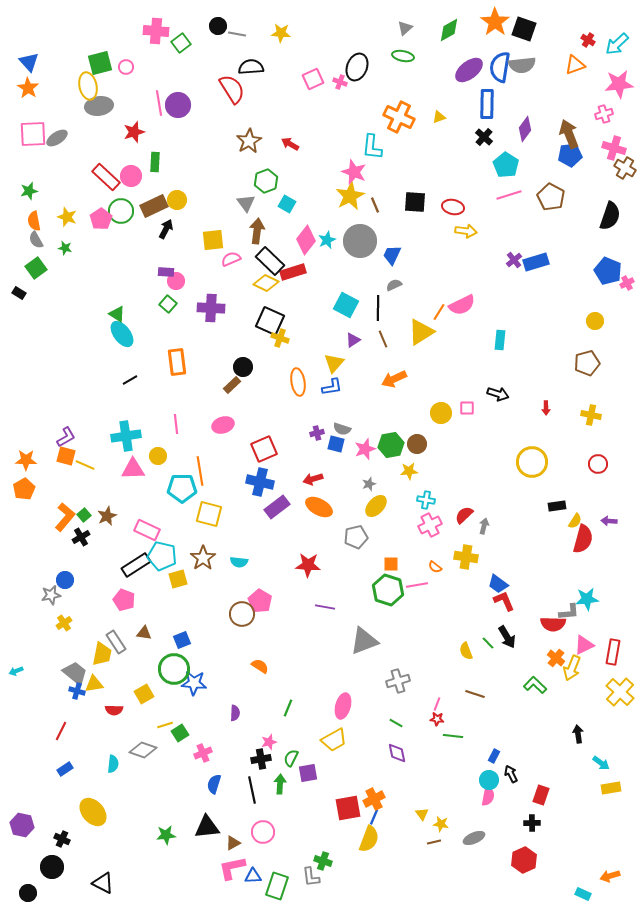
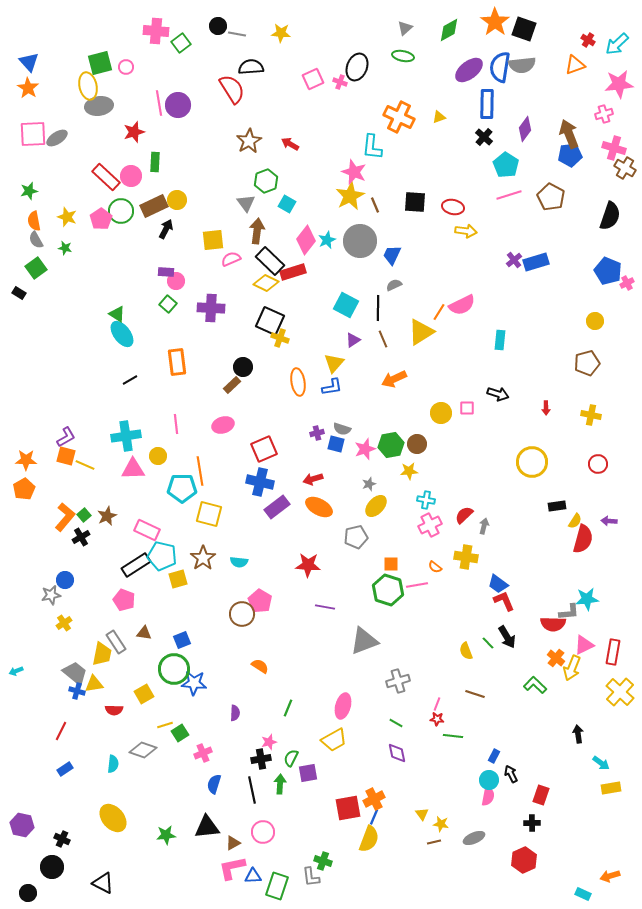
yellow ellipse at (93, 812): moved 20 px right, 6 px down
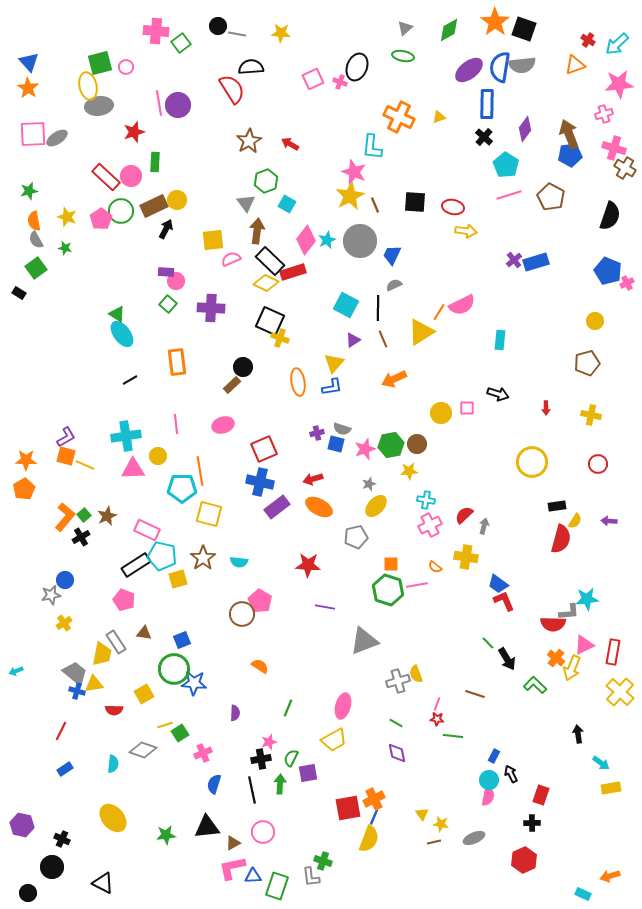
red semicircle at (583, 539): moved 22 px left
black arrow at (507, 637): moved 22 px down
yellow semicircle at (466, 651): moved 50 px left, 23 px down
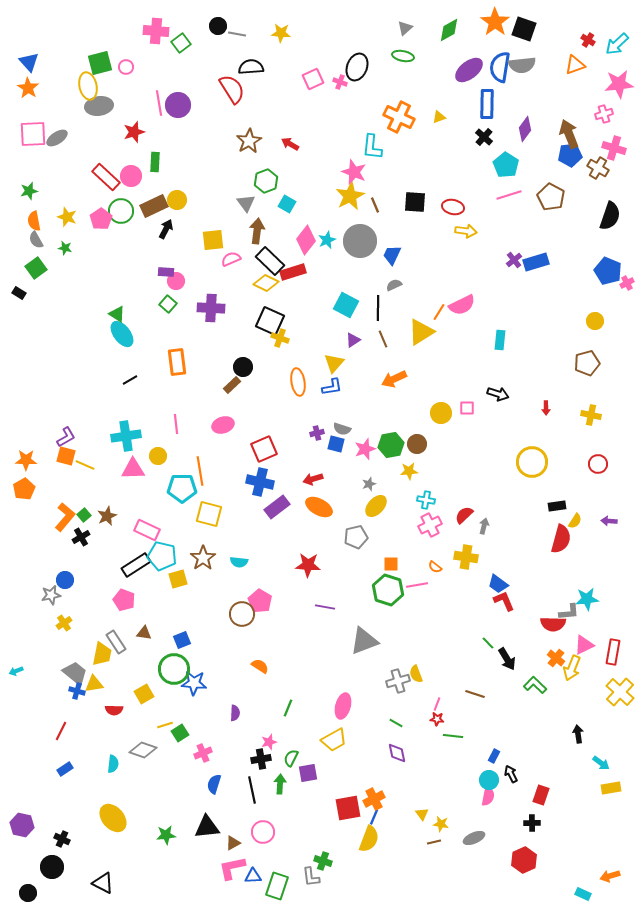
brown cross at (625, 168): moved 27 px left
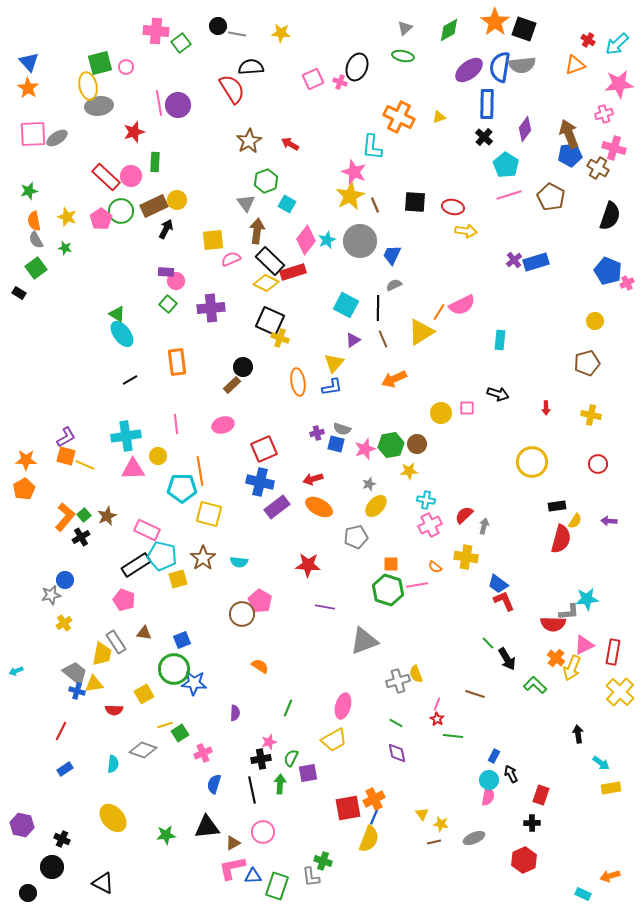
purple cross at (211, 308): rotated 8 degrees counterclockwise
red star at (437, 719): rotated 24 degrees clockwise
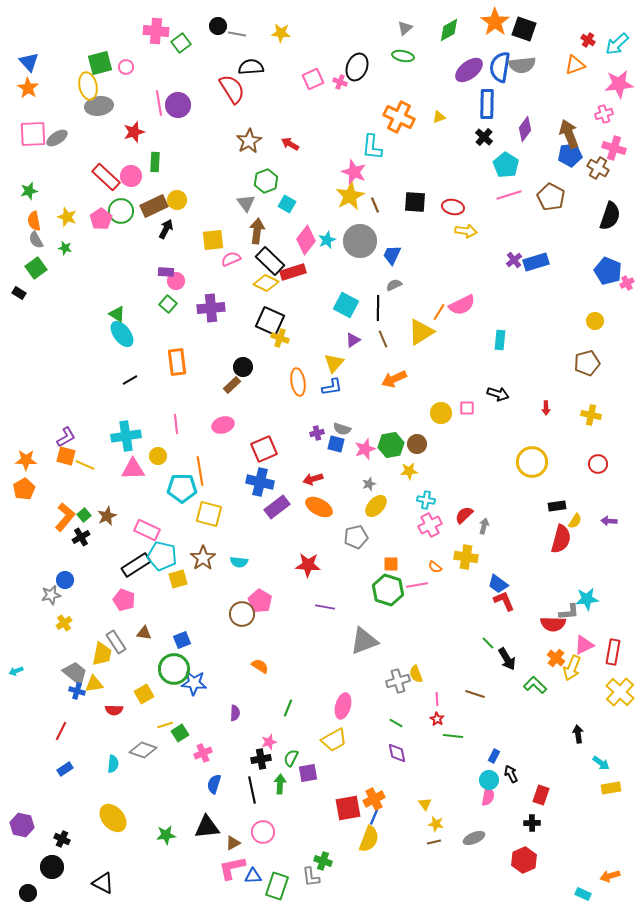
pink line at (437, 704): moved 5 px up; rotated 24 degrees counterclockwise
yellow triangle at (422, 814): moved 3 px right, 10 px up
yellow star at (441, 824): moved 5 px left
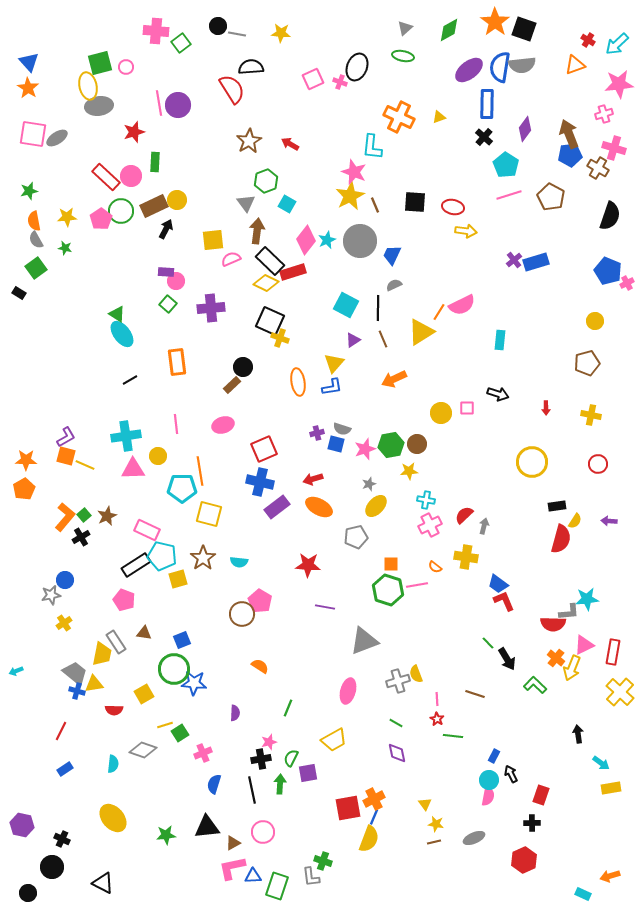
pink square at (33, 134): rotated 12 degrees clockwise
yellow star at (67, 217): rotated 24 degrees counterclockwise
pink ellipse at (343, 706): moved 5 px right, 15 px up
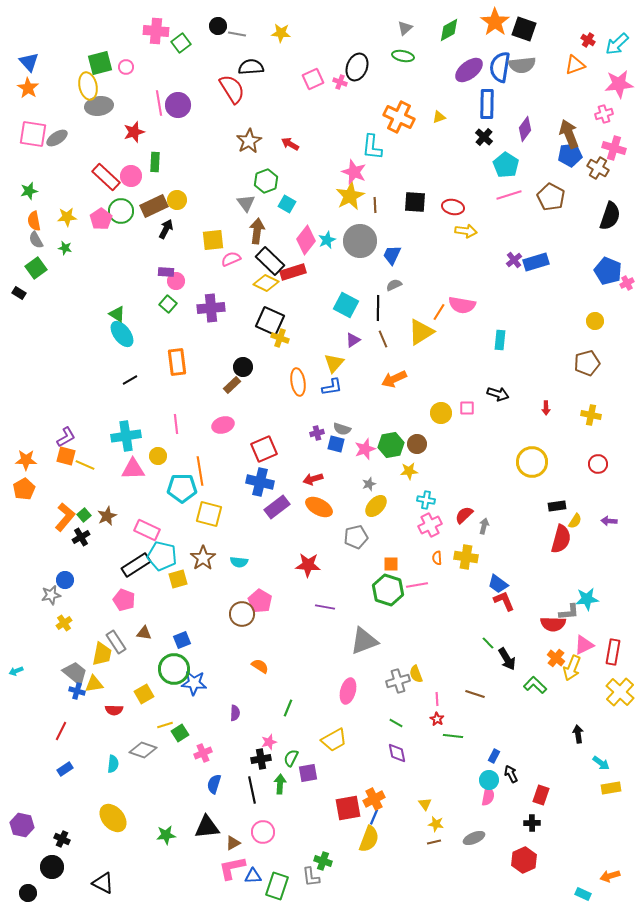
brown line at (375, 205): rotated 21 degrees clockwise
pink semicircle at (462, 305): rotated 36 degrees clockwise
orange semicircle at (435, 567): moved 2 px right, 9 px up; rotated 48 degrees clockwise
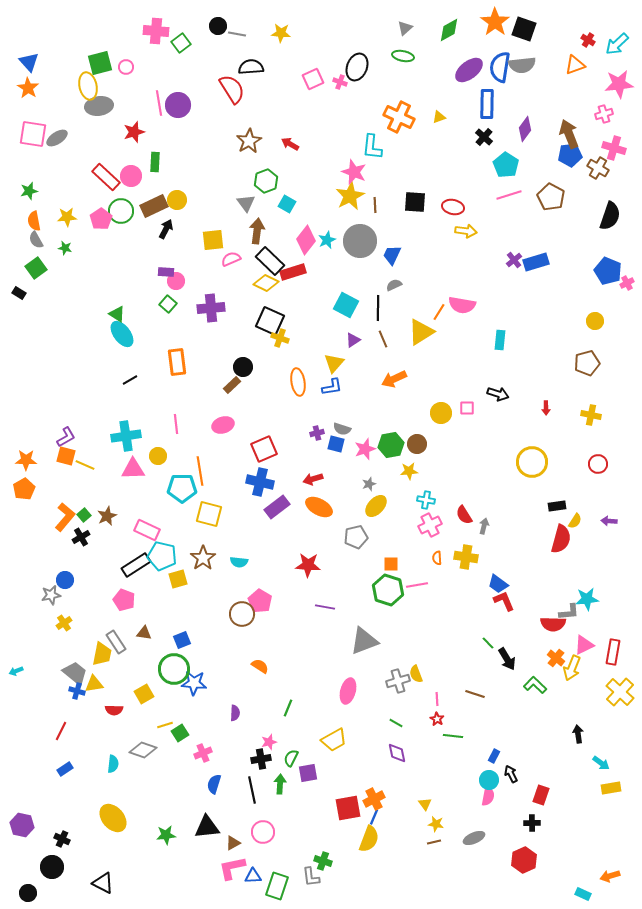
red semicircle at (464, 515): rotated 78 degrees counterclockwise
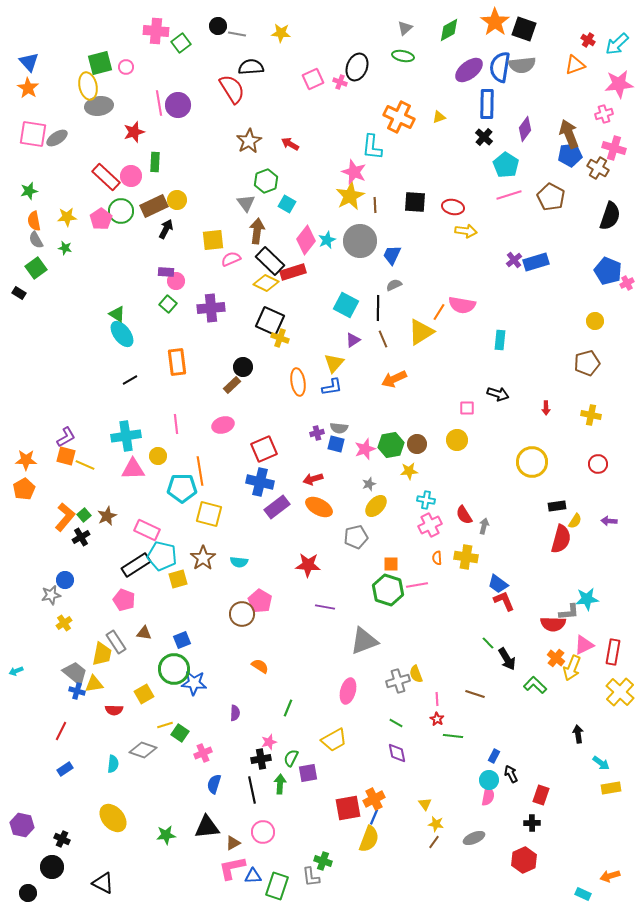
yellow circle at (441, 413): moved 16 px right, 27 px down
gray semicircle at (342, 429): moved 3 px left, 1 px up; rotated 12 degrees counterclockwise
green square at (180, 733): rotated 24 degrees counterclockwise
brown line at (434, 842): rotated 40 degrees counterclockwise
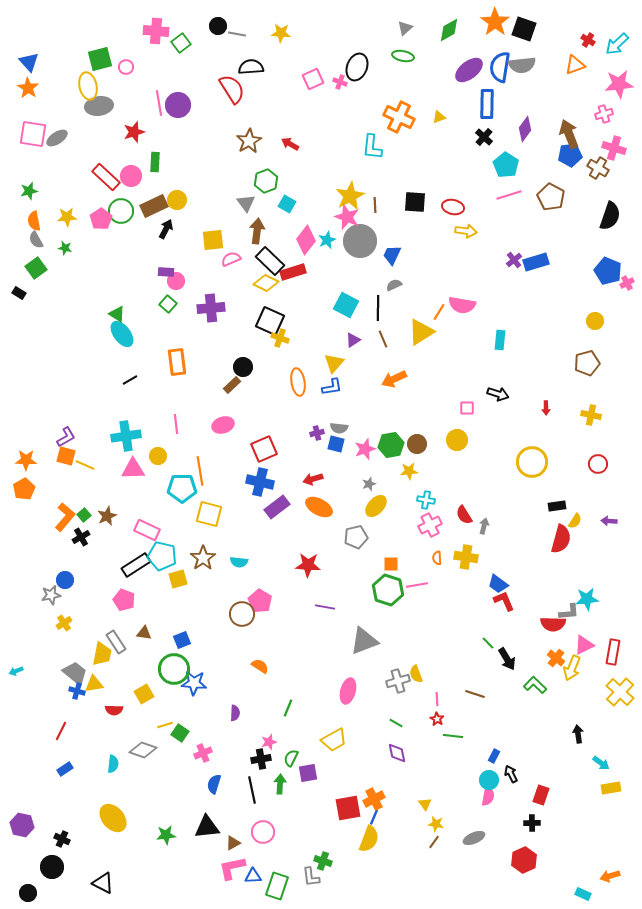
green square at (100, 63): moved 4 px up
pink star at (354, 172): moved 7 px left, 45 px down
